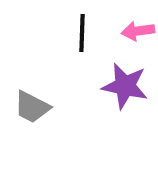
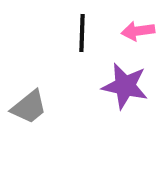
gray trapezoid: moved 3 px left; rotated 66 degrees counterclockwise
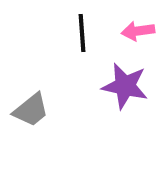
black line: rotated 6 degrees counterclockwise
gray trapezoid: moved 2 px right, 3 px down
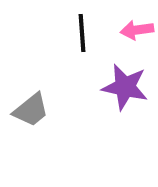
pink arrow: moved 1 px left, 1 px up
purple star: moved 1 px down
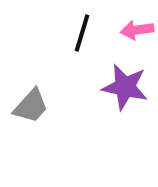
black line: rotated 21 degrees clockwise
gray trapezoid: moved 4 px up; rotated 9 degrees counterclockwise
